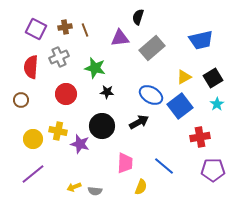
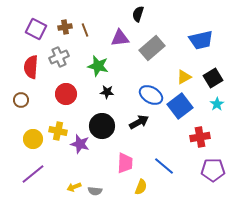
black semicircle: moved 3 px up
green star: moved 3 px right, 2 px up
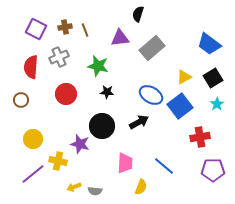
blue trapezoid: moved 8 px right, 4 px down; rotated 50 degrees clockwise
yellow cross: moved 30 px down
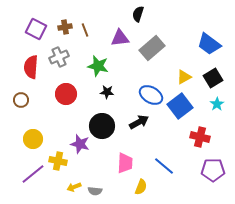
red cross: rotated 24 degrees clockwise
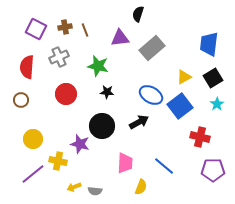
blue trapezoid: rotated 60 degrees clockwise
red semicircle: moved 4 px left
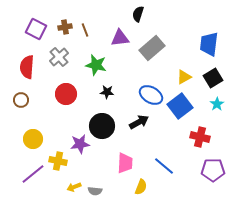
gray cross: rotated 18 degrees counterclockwise
green star: moved 2 px left, 1 px up
purple star: rotated 24 degrees counterclockwise
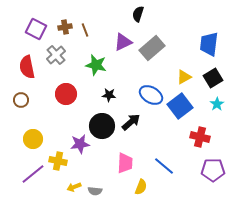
purple triangle: moved 3 px right, 4 px down; rotated 18 degrees counterclockwise
gray cross: moved 3 px left, 2 px up
red semicircle: rotated 15 degrees counterclockwise
black star: moved 2 px right, 3 px down
black arrow: moved 8 px left; rotated 12 degrees counterclockwise
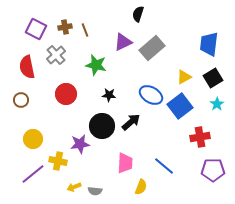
red cross: rotated 24 degrees counterclockwise
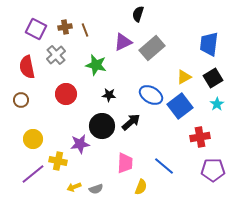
gray semicircle: moved 1 px right, 2 px up; rotated 24 degrees counterclockwise
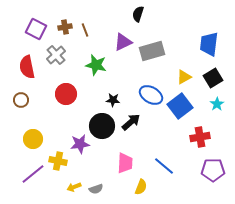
gray rectangle: moved 3 px down; rotated 25 degrees clockwise
black star: moved 4 px right, 5 px down
